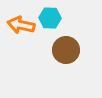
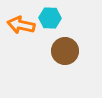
brown circle: moved 1 px left, 1 px down
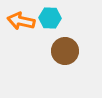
orange arrow: moved 4 px up
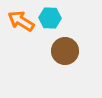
orange arrow: rotated 20 degrees clockwise
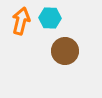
orange arrow: rotated 72 degrees clockwise
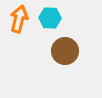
orange arrow: moved 2 px left, 2 px up
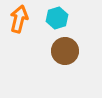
cyan hexagon: moved 7 px right; rotated 20 degrees counterclockwise
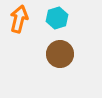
brown circle: moved 5 px left, 3 px down
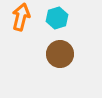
orange arrow: moved 2 px right, 2 px up
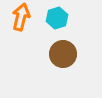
brown circle: moved 3 px right
